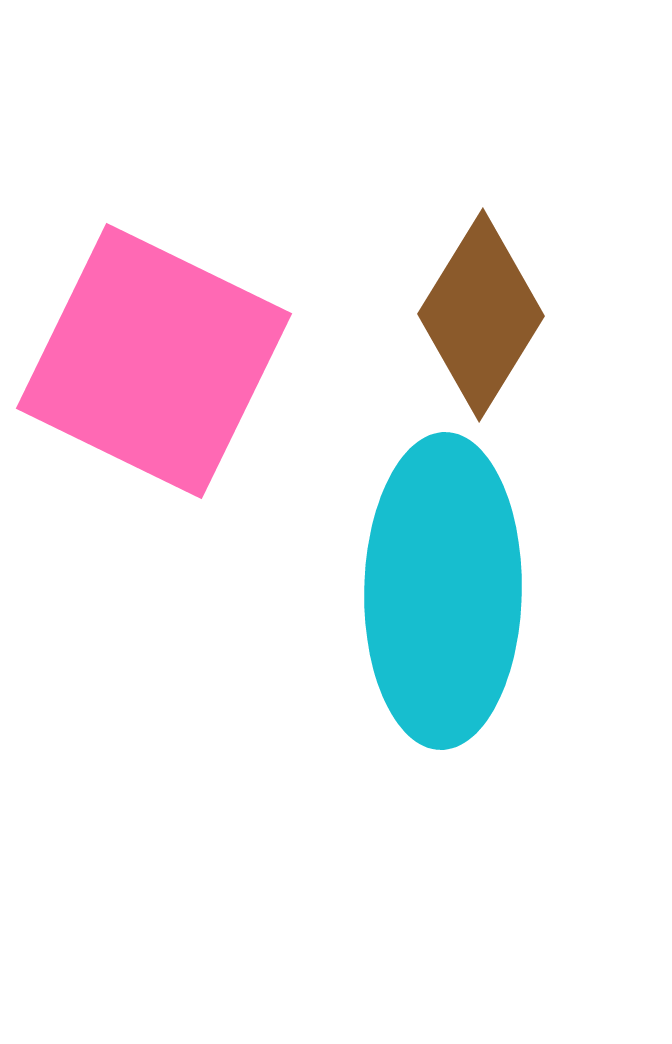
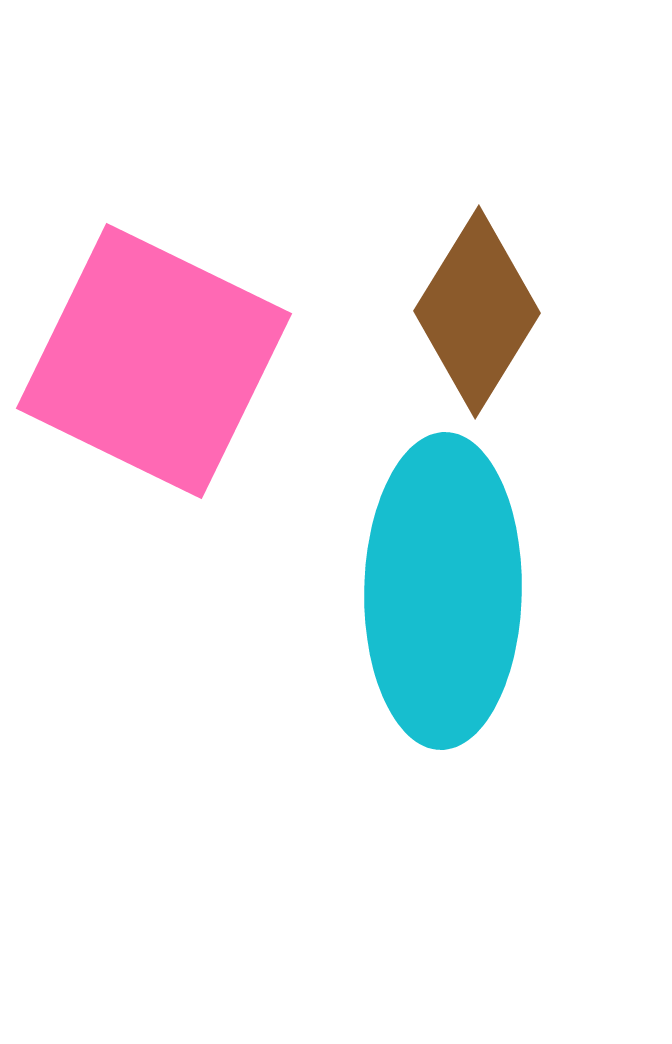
brown diamond: moved 4 px left, 3 px up
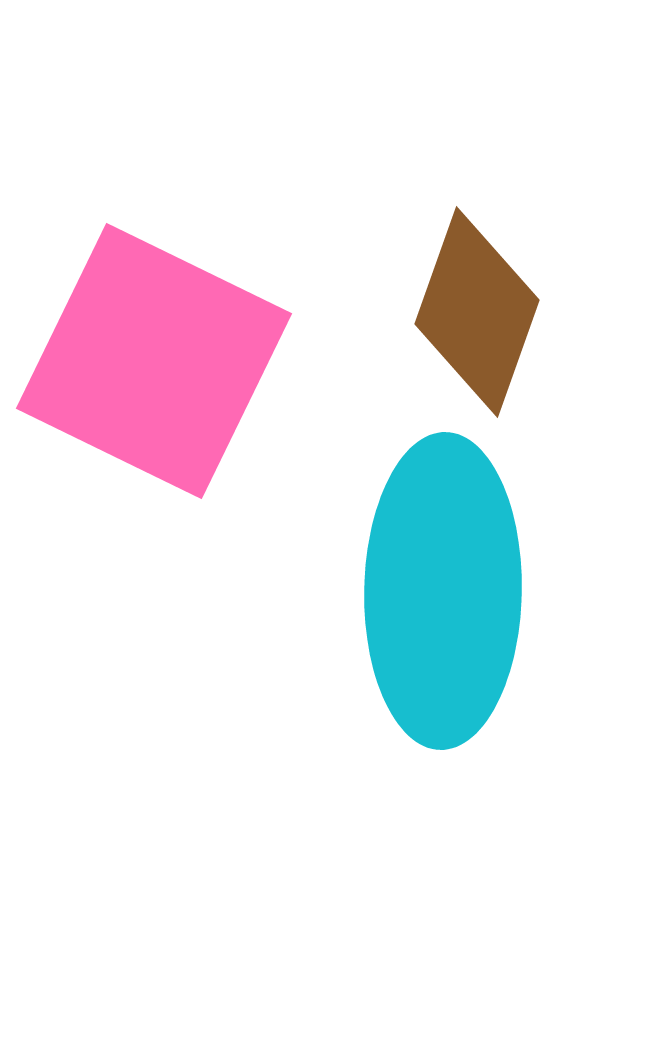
brown diamond: rotated 12 degrees counterclockwise
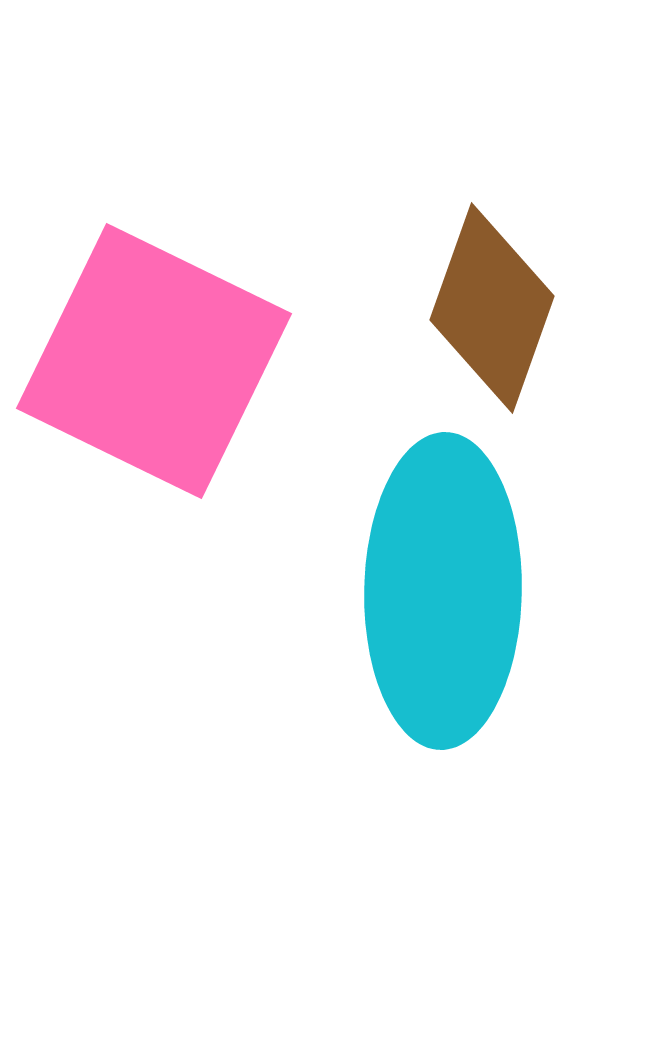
brown diamond: moved 15 px right, 4 px up
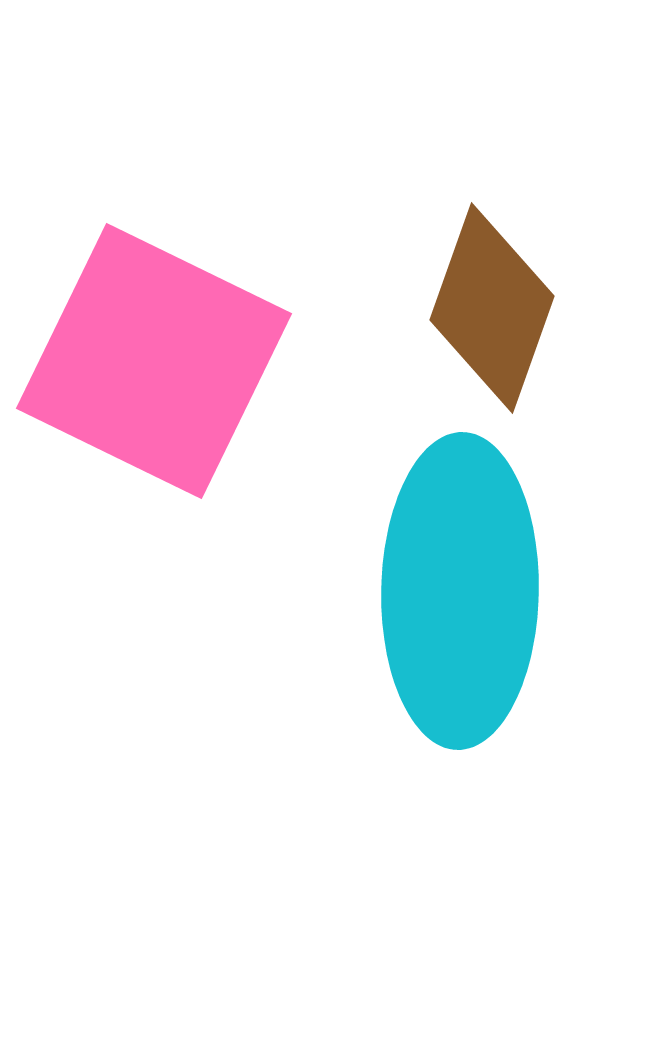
cyan ellipse: moved 17 px right
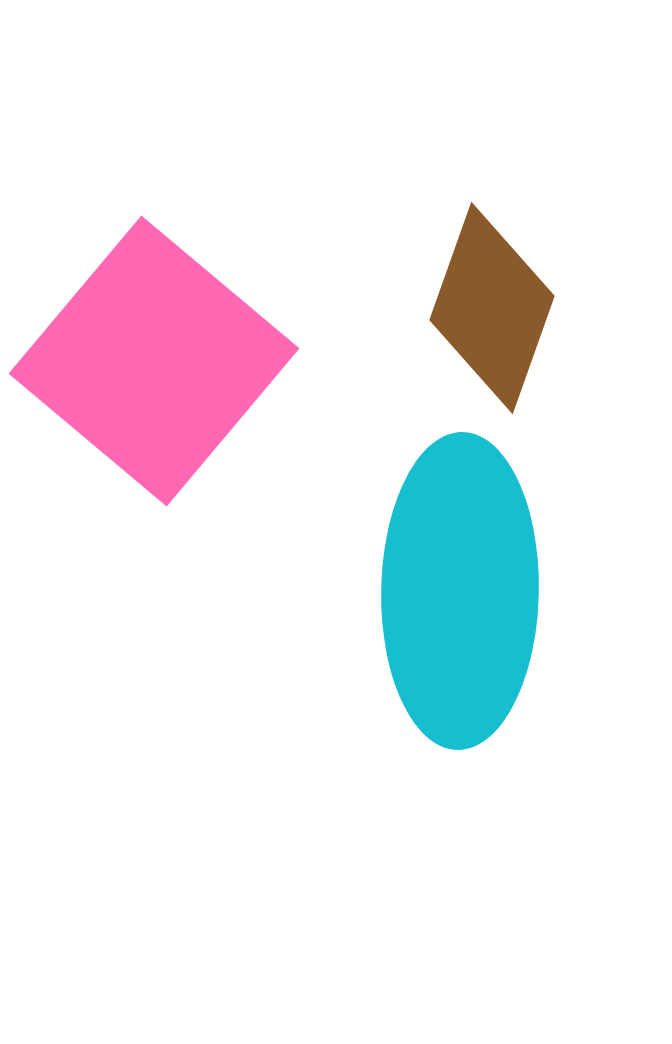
pink square: rotated 14 degrees clockwise
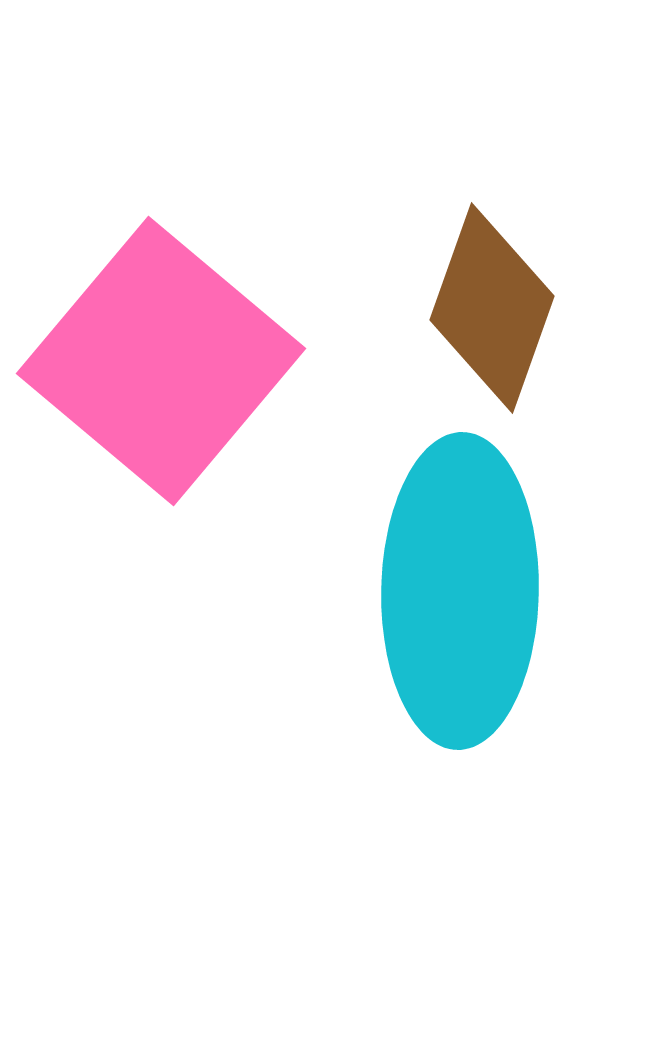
pink square: moved 7 px right
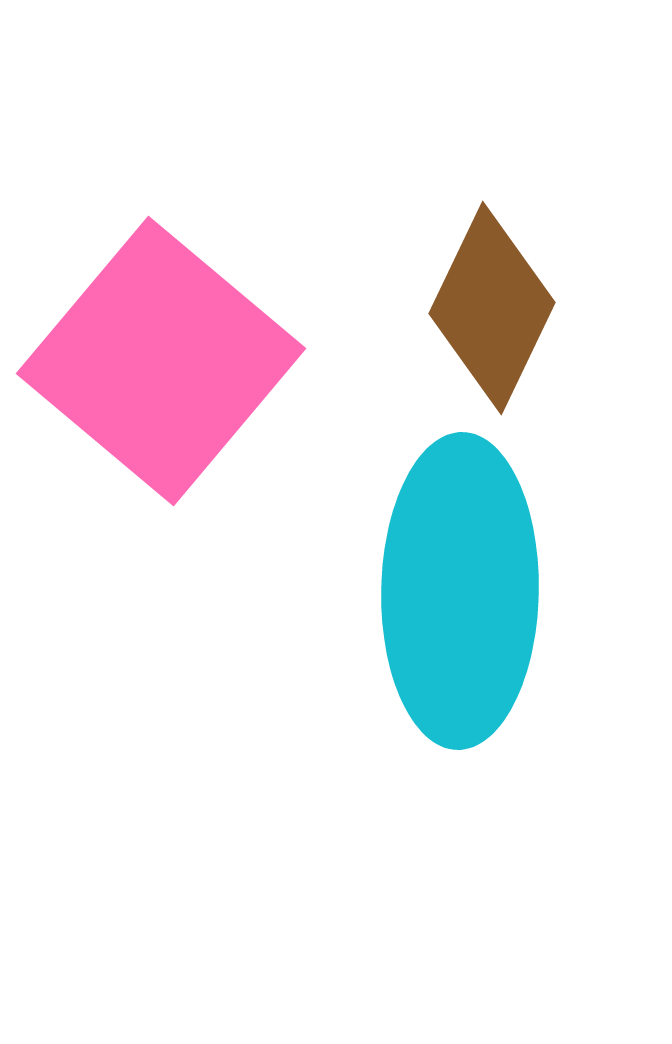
brown diamond: rotated 6 degrees clockwise
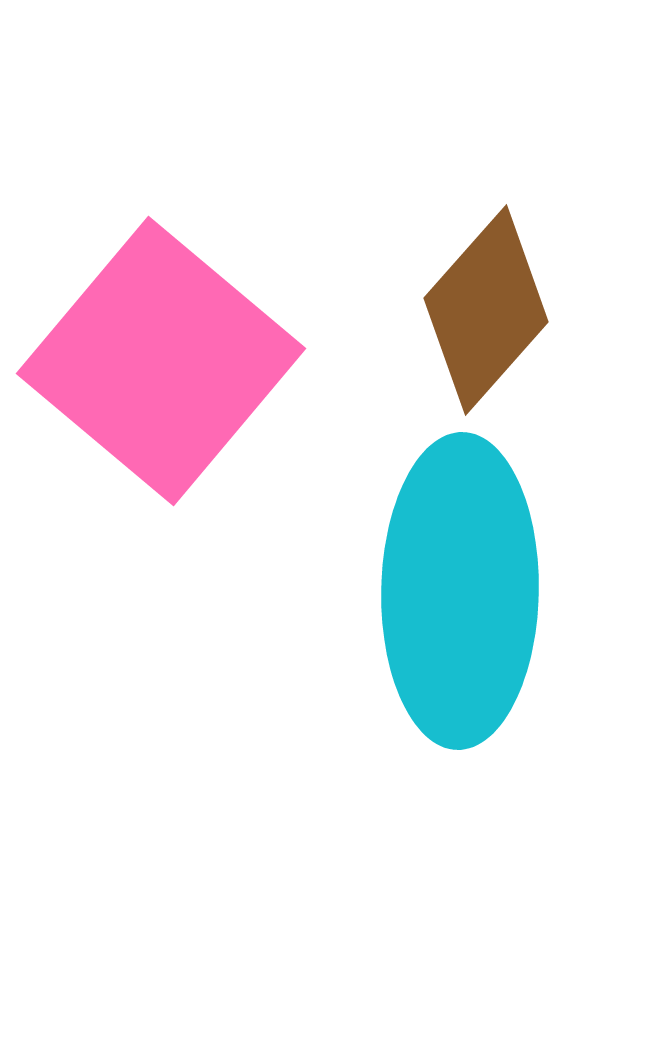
brown diamond: moved 6 px left, 2 px down; rotated 16 degrees clockwise
